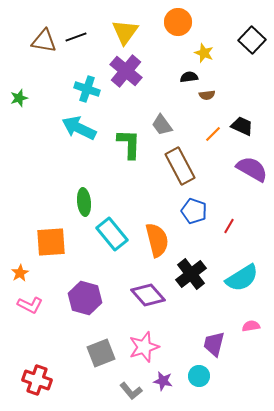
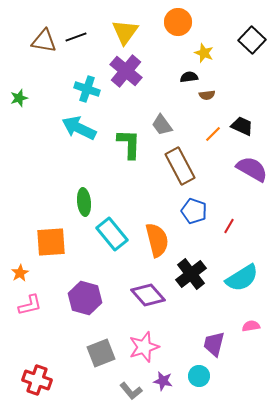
pink L-shape: rotated 40 degrees counterclockwise
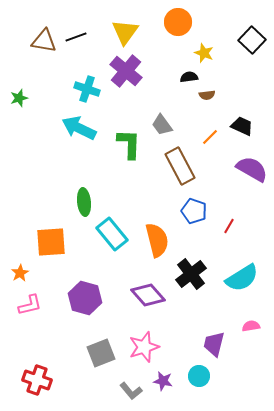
orange line: moved 3 px left, 3 px down
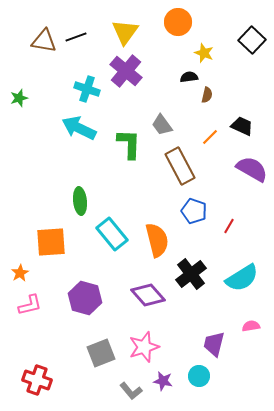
brown semicircle: rotated 70 degrees counterclockwise
green ellipse: moved 4 px left, 1 px up
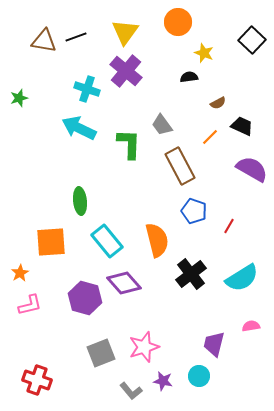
brown semicircle: moved 11 px right, 8 px down; rotated 49 degrees clockwise
cyan rectangle: moved 5 px left, 7 px down
purple diamond: moved 24 px left, 12 px up
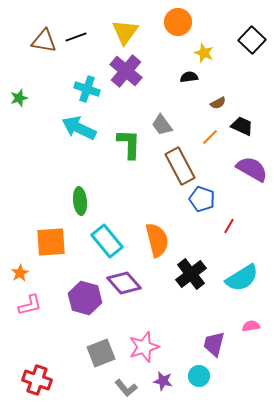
blue pentagon: moved 8 px right, 12 px up
gray L-shape: moved 5 px left, 3 px up
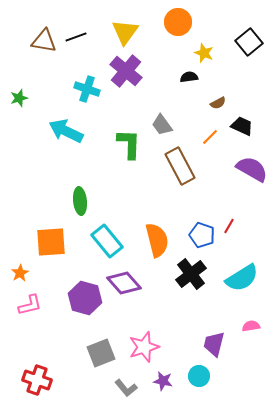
black square: moved 3 px left, 2 px down; rotated 8 degrees clockwise
cyan arrow: moved 13 px left, 3 px down
blue pentagon: moved 36 px down
